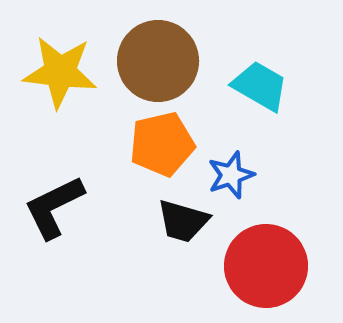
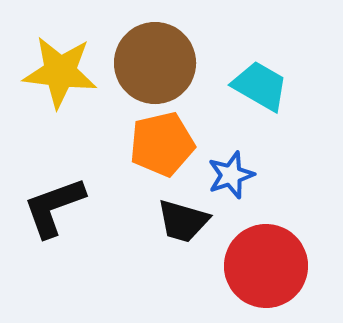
brown circle: moved 3 px left, 2 px down
black L-shape: rotated 6 degrees clockwise
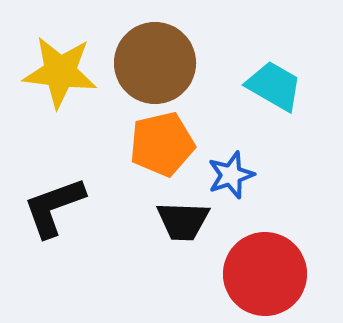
cyan trapezoid: moved 14 px right
black trapezoid: rotated 14 degrees counterclockwise
red circle: moved 1 px left, 8 px down
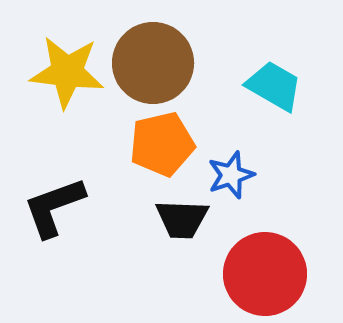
brown circle: moved 2 px left
yellow star: moved 7 px right
black trapezoid: moved 1 px left, 2 px up
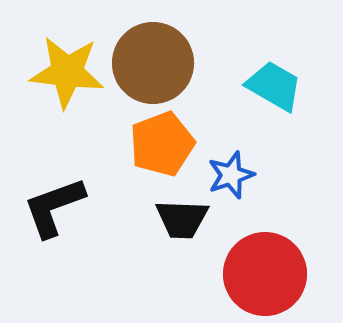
orange pentagon: rotated 8 degrees counterclockwise
